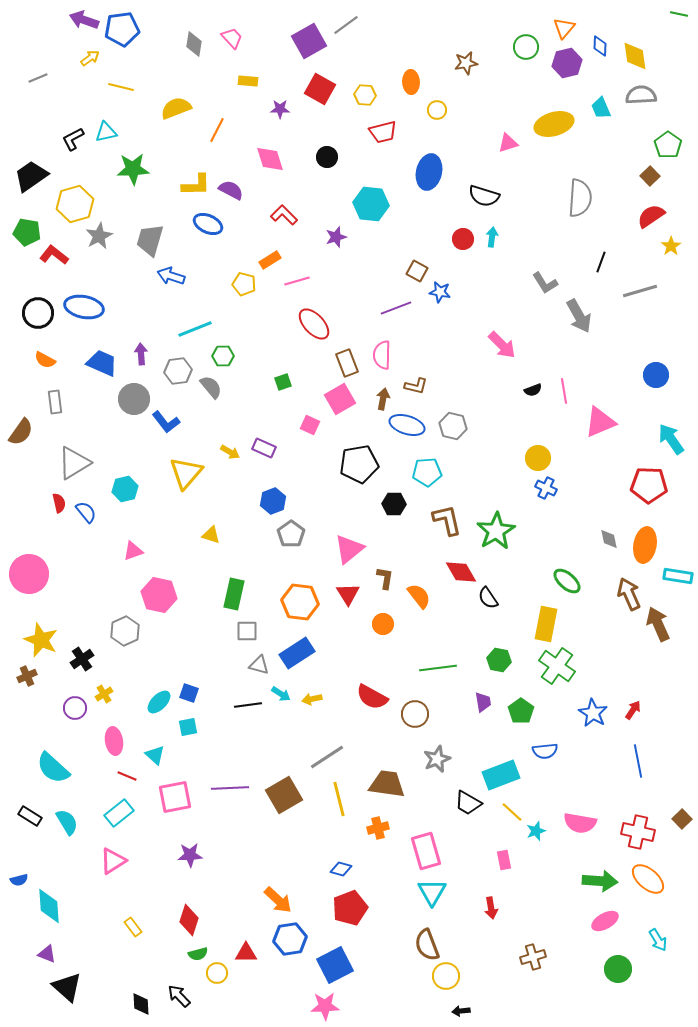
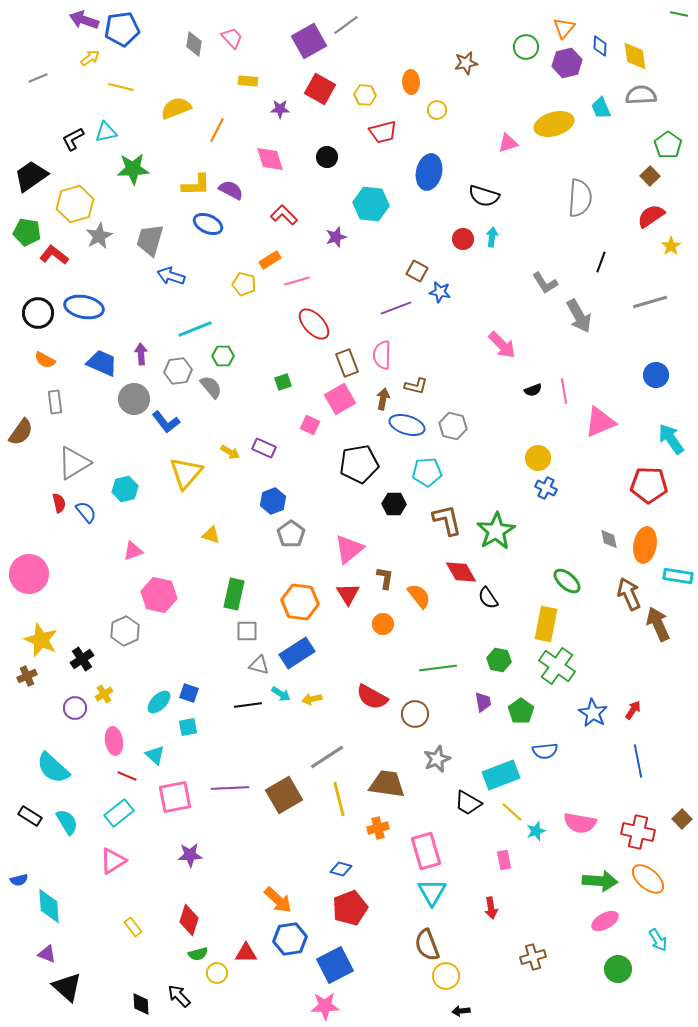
gray line at (640, 291): moved 10 px right, 11 px down
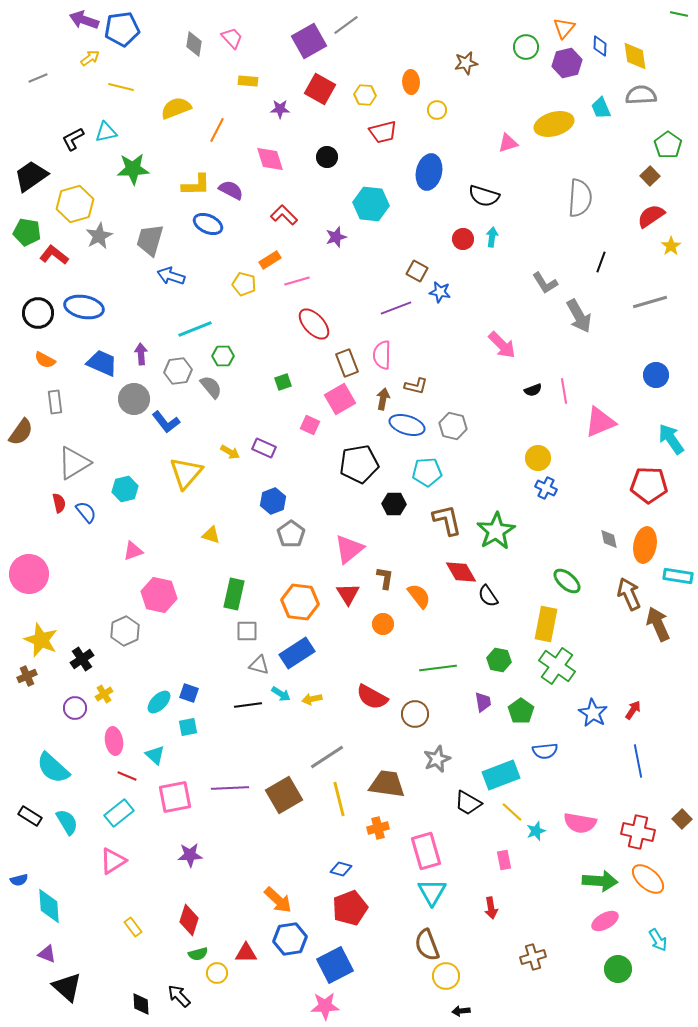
black semicircle at (488, 598): moved 2 px up
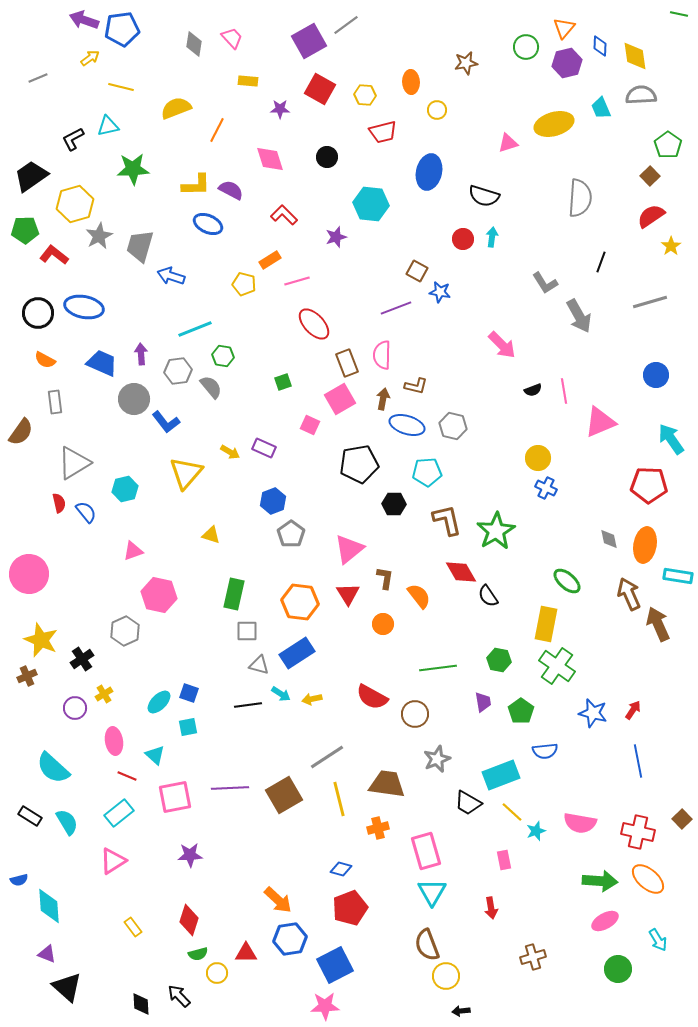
cyan triangle at (106, 132): moved 2 px right, 6 px up
green pentagon at (27, 232): moved 2 px left, 2 px up; rotated 12 degrees counterclockwise
gray trapezoid at (150, 240): moved 10 px left, 6 px down
green hexagon at (223, 356): rotated 10 degrees clockwise
blue star at (593, 713): rotated 16 degrees counterclockwise
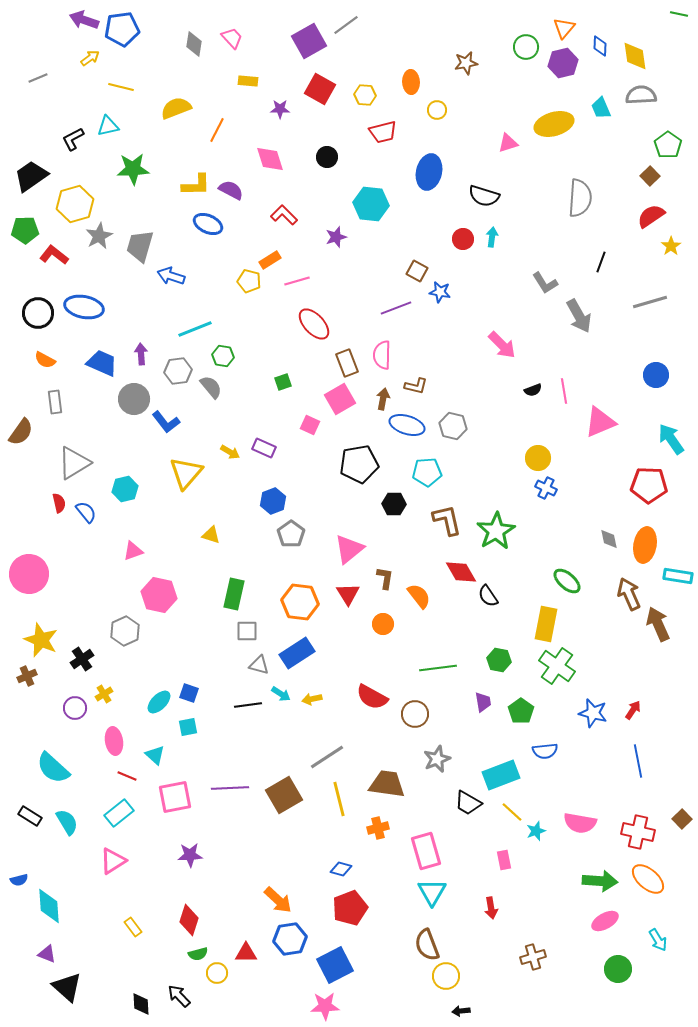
purple hexagon at (567, 63): moved 4 px left
yellow pentagon at (244, 284): moved 5 px right, 3 px up
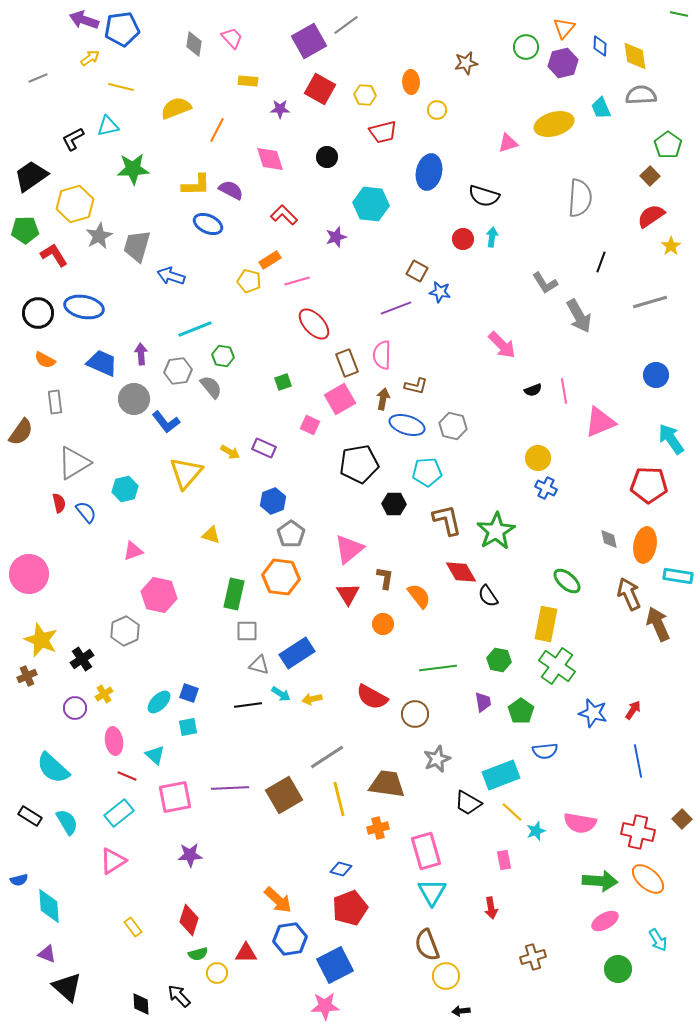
gray trapezoid at (140, 246): moved 3 px left
red L-shape at (54, 255): rotated 20 degrees clockwise
orange hexagon at (300, 602): moved 19 px left, 25 px up
